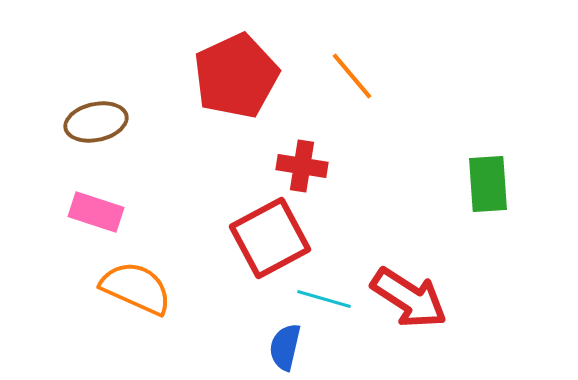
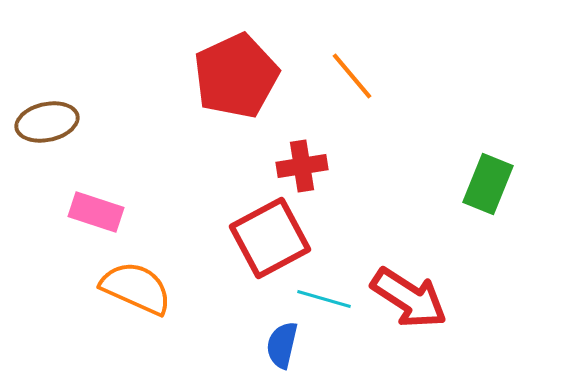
brown ellipse: moved 49 px left
red cross: rotated 18 degrees counterclockwise
green rectangle: rotated 26 degrees clockwise
blue semicircle: moved 3 px left, 2 px up
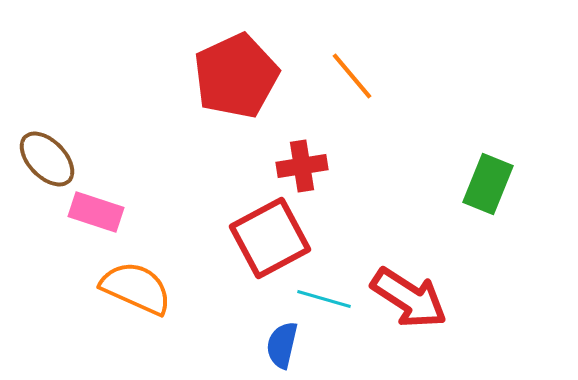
brown ellipse: moved 37 px down; rotated 58 degrees clockwise
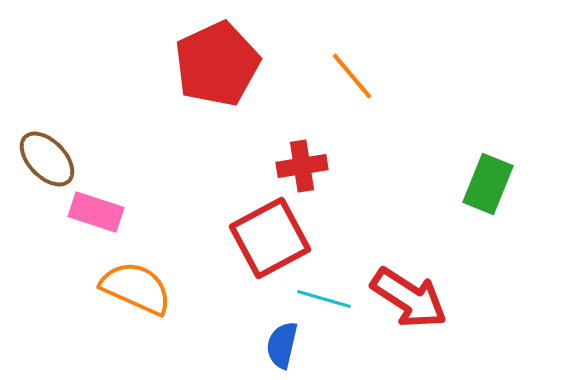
red pentagon: moved 19 px left, 12 px up
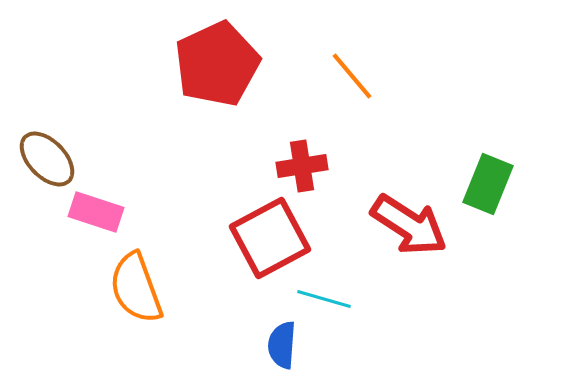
orange semicircle: rotated 134 degrees counterclockwise
red arrow: moved 73 px up
blue semicircle: rotated 9 degrees counterclockwise
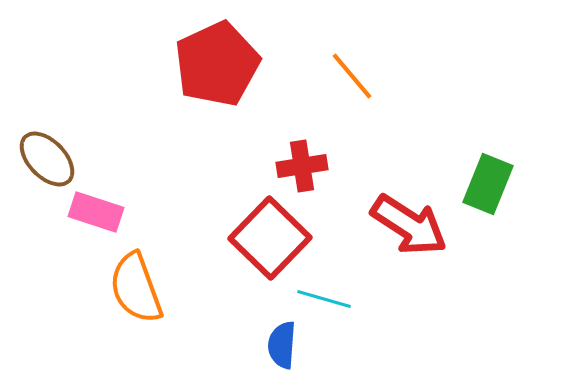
red square: rotated 18 degrees counterclockwise
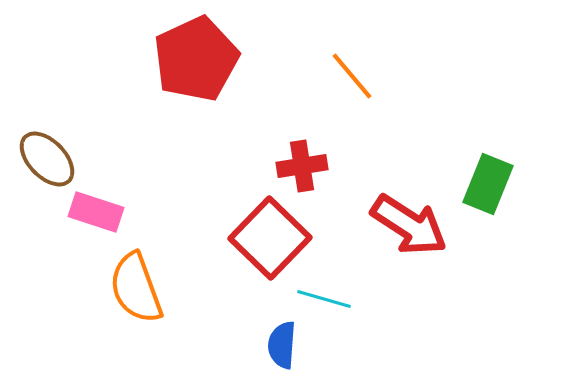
red pentagon: moved 21 px left, 5 px up
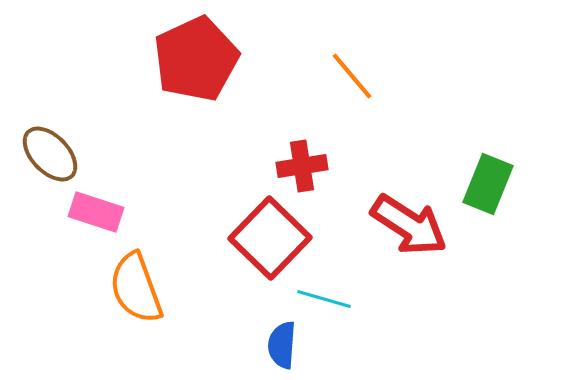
brown ellipse: moved 3 px right, 5 px up
